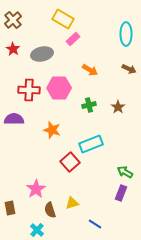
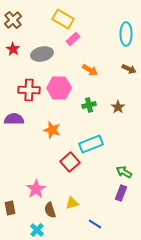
green arrow: moved 1 px left
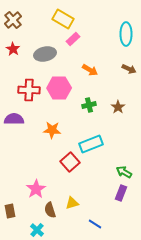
gray ellipse: moved 3 px right
orange star: rotated 12 degrees counterclockwise
brown rectangle: moved 3 px down
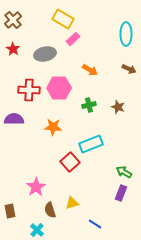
brown star: rotated 16 degrees counterclockwise
orange star: moved 1 px right, 3 px up
pink star: moved 2 px up
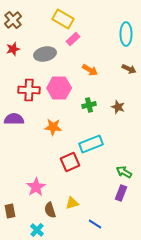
red star: rotated 24 degrees clockwise
red square: rotated 18 degrees clockwise
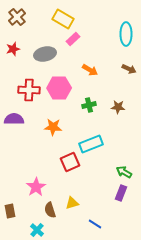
brown cross: moved 4 px right, 3 px up
brown star: rotated 16 degrees counterclockwise
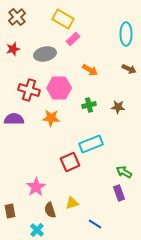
red cross: rotated 15 degrees clockwise
orange star: moved 2 px left, 9 px up
purple rectangle: moved 2 px left; rotated 42 degrees counterclockwise
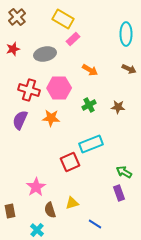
green cross: rotated 16 degrees counterclockwise
purple semicircle: moved 6 px right, 1 px down; rotated 66 degrees counterclockwise
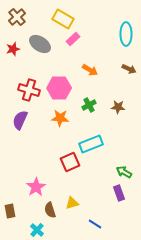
gray ellipse: moved 5 px left, 10 px up; rotated 45 degrees clockwise
orange star: moved 9 px right
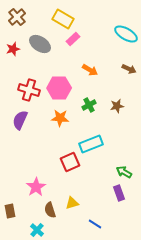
cyan ellipse: rotated 60 degrees counterclockwise
brown star: moved 1 px left, 1 px up; rotated 16 degrees counterclockwise
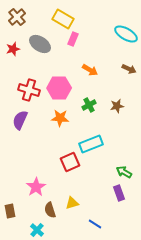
pink rectangle: rotated 24 degrees counterclockwise
